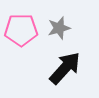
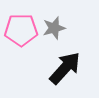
gray star: moved 5 px left
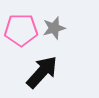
black arrow: moved 23 px left, 4 px down
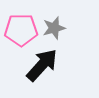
black arrow: moved 7 px up
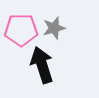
black arrow: rotated 60 degrees counterclockwise
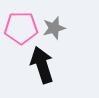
pink pentagon: moved 2 px up
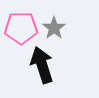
gray star: rotated 20 degrees counterclockwise
